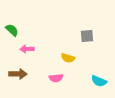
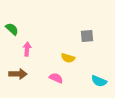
green semicircle: moved 1 px up
pink arrow: rotated 96 degrees clockwise
pink semicircle: rotated 152 degrees counterclockwise
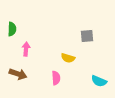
green semicircle: rotated 48 degrees clockwise
pink arrow: moved 1 px left
brown arrow: rotated 18 degrees clockwise
pink semicircle: rotated 64 degrees clockwise
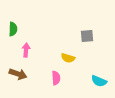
green semicircle: moved 1 px right
pink arrow: moved 1 px down
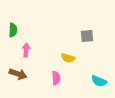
green semicircle: moved 1 px down
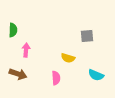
cyan semicircle: moved 3 px left, 6 px up
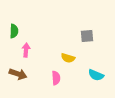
green semicircle: moved 1 px right, 1 px down
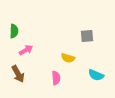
pink arrow: rotated 56 degrees clockwise
brown arrow: rotated 42 degrees clockwise
